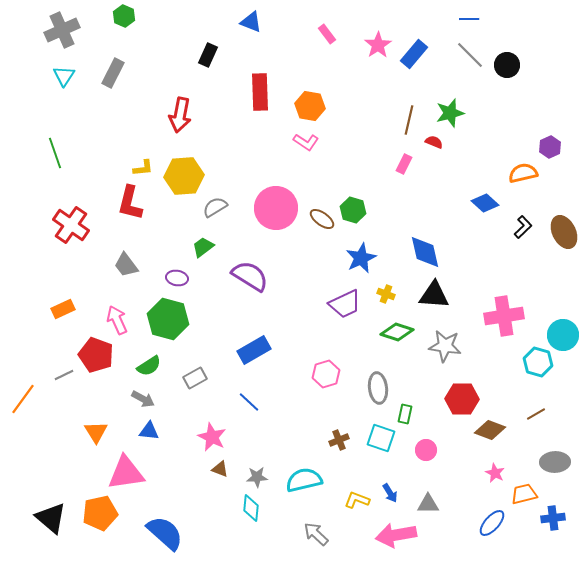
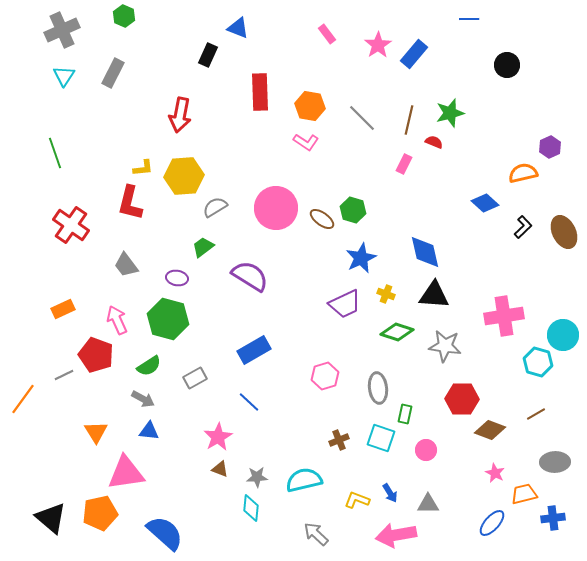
blue triangle at (251, 22): moved 13 px left, 6 px down
gray line at (470, 55): moved 108 px left, 63 px down
pink hexagon at (326, 374): moved 1 px left, 2 px down
pink star at (212, 437): moved 6 px right; rotated 16 degrees clockwise
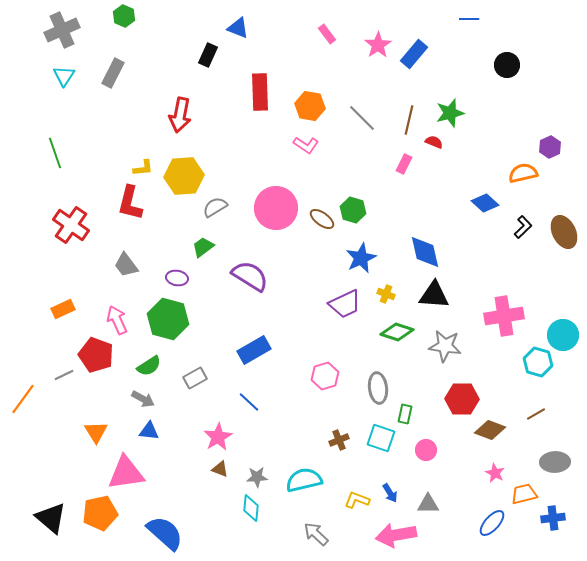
pink L-shape at (306, 142): moved 3 px down
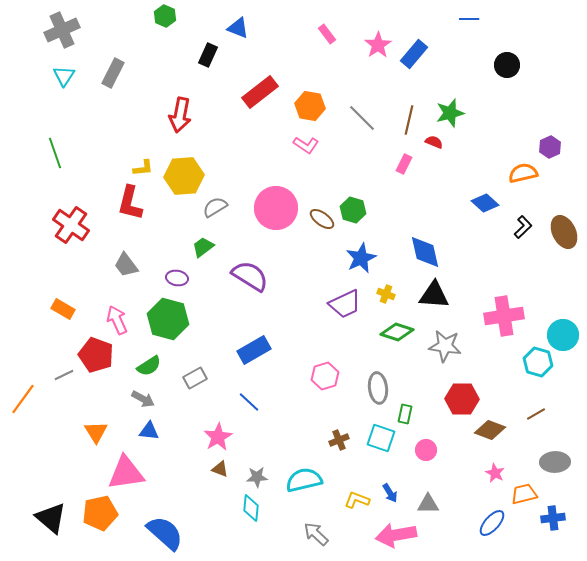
green hexagon at (124, 16): moved 41 px right
red rectangle at (260, 92): rotated 54 degrees clockwise
orange rectangle at (63, 309): rotated 55 degrees clockwise
